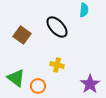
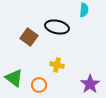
black ellipse: rotated 35 degrees counterclockwise
brown square: moved 7 px right, 2 px down
green triangle: moved 2 px left
orange circle: moved 1 px right, 1 px up
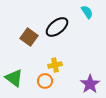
cyan semicircle: moved 3 px right, 2 px down; rotated 40 degrees counterclockwise
black ellipse: rotated 50 degrees counterclockwise
yellow cross: moved 2 px left; rotated 24 degrees counterclockwise
orange circle: moved 6 px right, 4 px up
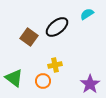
cyan semicircle: moved 2 px down; rotated 88 degrees counterclockwise
orange circle: moved 2 px left
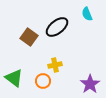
cyan semicircle: rotated 80 degrees counterclockwise
